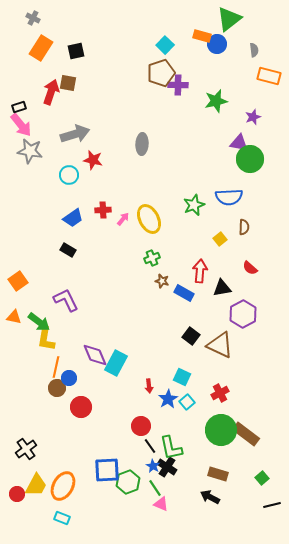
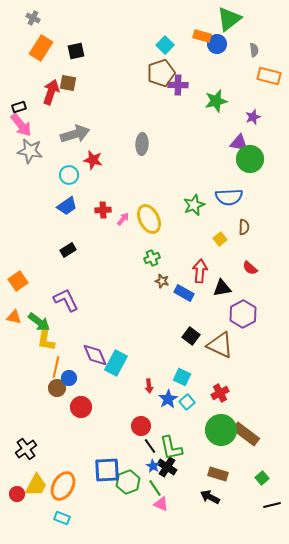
blue trapezoid at (73, 218): moved 6 px left, 12 px up
black rectangle at (68, 250): rotated 63 degrees counterclockwise
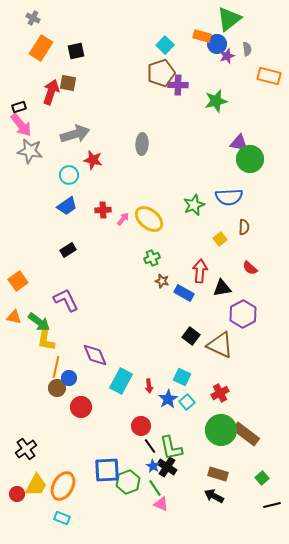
gray semicircle at (254, 50): moved 7 px left, 1 px up
purple star at (253, 117): moved 26 px left, 61 px up
yellow ellipse at (149, 219): rotated 24 degrees counterclockwise
cyan rectangle at (116, 363): moved 5 px right, 18 px down
black arrow at (210, 497): moved 4 px right, 1 px up
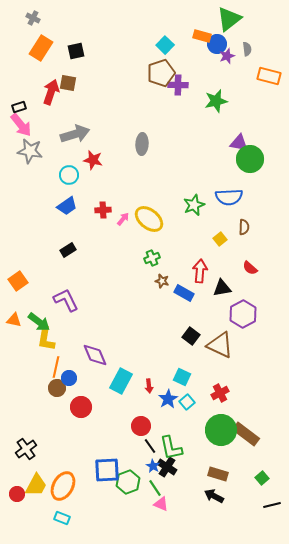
orange triangle at (14, 317): moved 3 px down
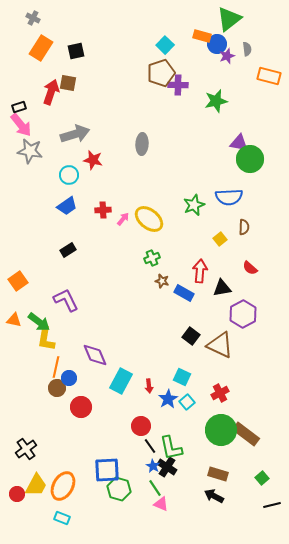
green hexagon at (128, 482): moved 9 px left, 7 px down; rotated 25 degrees counterclockwise
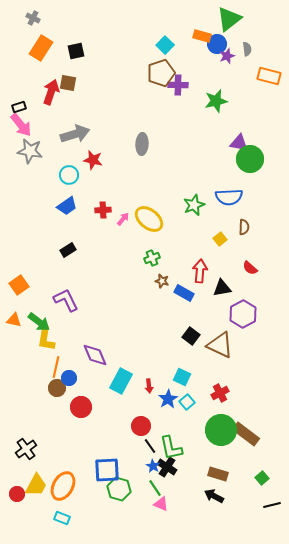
orange square at (18, 281): moved 1 px right, 4 px down
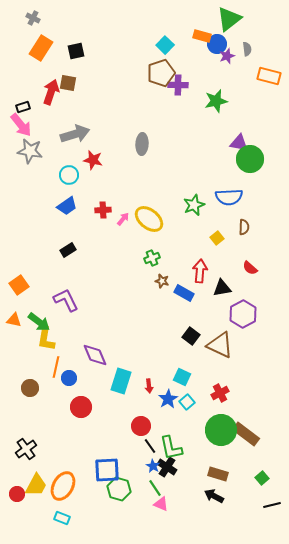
black rectangle at (19, 107): moved 4 px right
yellow square at (220, 239): moved 3 px left, 1 px up
cyan rectangle at (121, 381): rotated 10 degrees counterclockwise
brown circle at (57, 388): moved 27 px left
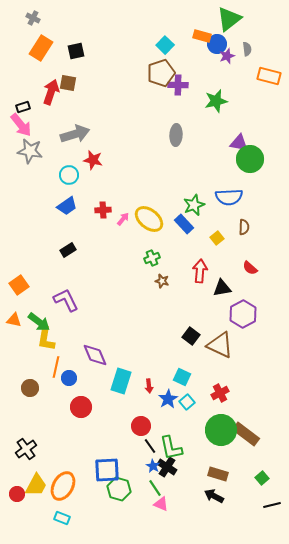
gray ellipse at (142, 144): moved 34 px right, 9 px up
blue rectangle at (184, 293): moved 69 px up; rotated 18 degrees clockwise
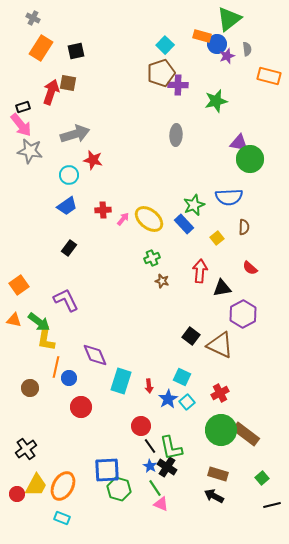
black rectangle at (68, 250): moved 1 px right, 2 px up; rotated 21 degrees counterclockwise
blue star at (153, 466): moved 3 px left
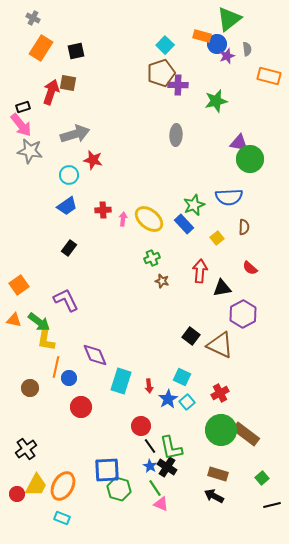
pink arrow at (123, 219): rotated 32 degrees counterclockwise
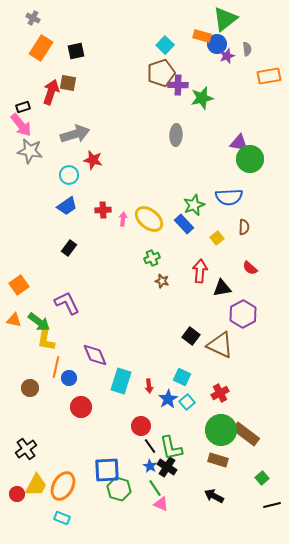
green triangle at (229, 19): moved 4 px left
orange rectangle at (269, 76): rotated 25 degrees counterclockwise
green star at (216, 101): moved 14 px left, 3 px up
purple L-shape at (66, 300): moved 1 px right, 3 px down
brown rectangle at (218, 474): moved 14 px up
